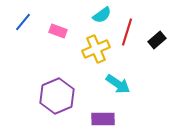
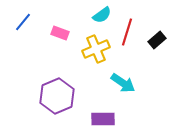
pink rectangle: moved 2 px right, 2 px down
cyan arrow: moved 5 px right, 1 px up
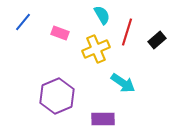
cyan semicircle: rotated 84 degrees counterclockwise
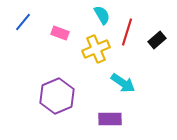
purple rectangle: moved 7 px right
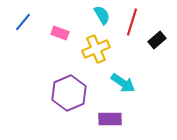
red line: moved 5 px right, 10 px up
purple hexagon: moved 12 px right, 3 px up
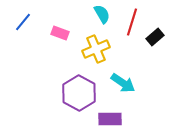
cyan semicircle: moved 1 px up
black rectangle: moved 2 px left, 3 px up
purple hexagon: moved 10 px right; rotated 8 degrees counterclockwise
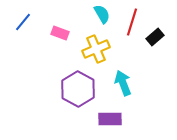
cyan arrow: rotated 145 degrees counterclockwise
purple hexagon: moved 1 px left, 4 px up
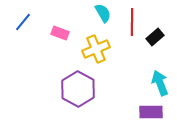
cyan semicircle: moved 1 px right, 1 px up
red line: rotated 16 degrees counterclockwise
cyan arrow: moved 37 px right
purple rectangle: moved 41 px right, 7 px up
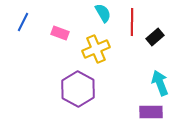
blue line: rotated 12 degrees counterclockwise
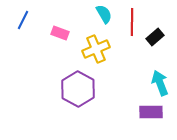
cyan semicircle: moved 1 px right, 1 px down
blue line: moved 2 px up
